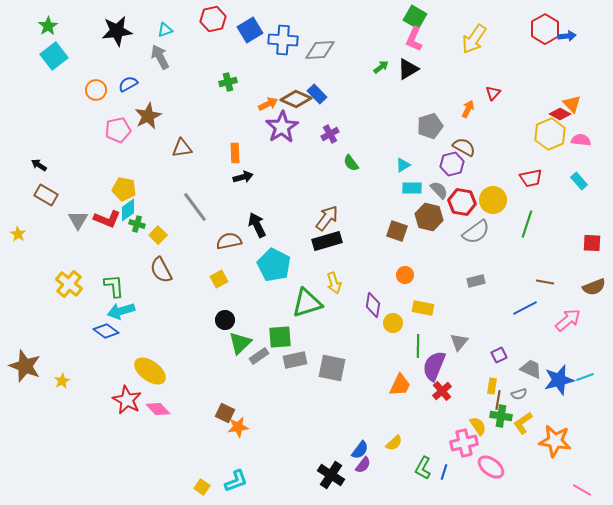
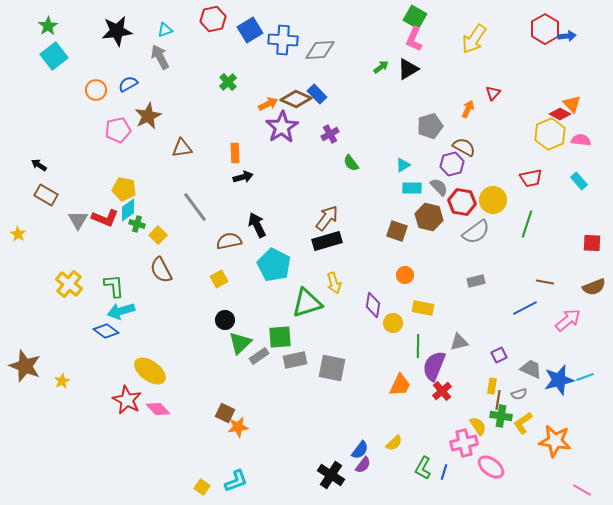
green cross at (228, 82): rotated 30 degrees counterclockwise
gray semicircle at (439, 190): moved 3 px up
red L-shape at (107, 219): moved 2 px left, 1 px up
gray triangle at (459, 342): rotated 36 degrees clockwise
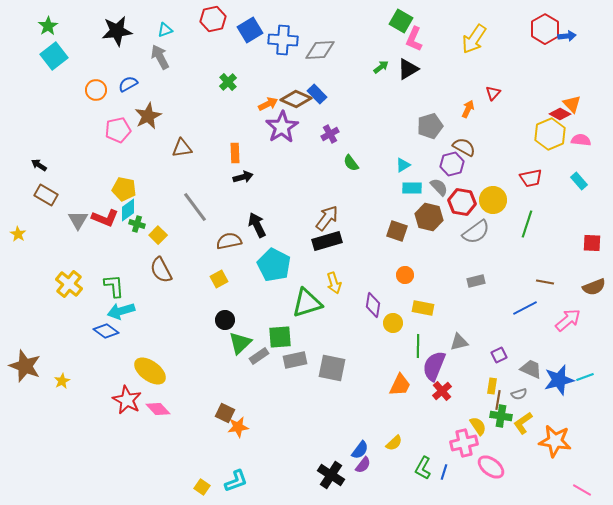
green square at (415, 17): moved 14 px left, 4 px down
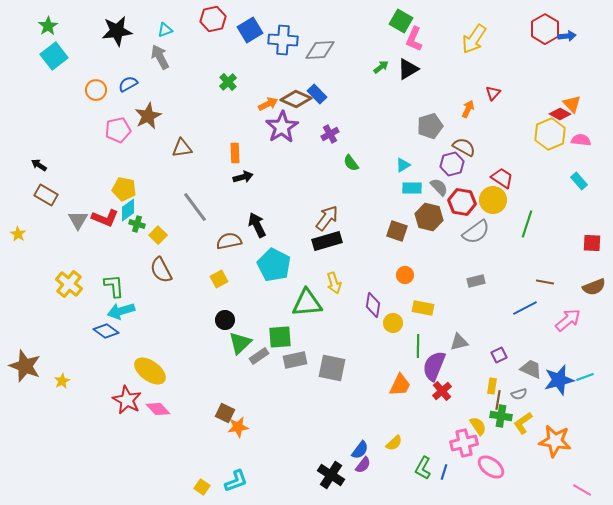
red trapezoid at (531, 178): moved 29 px left; rotated 135 degrees counterclockwise
green triangle at (307, 303): rotated 12 degrees clockwise
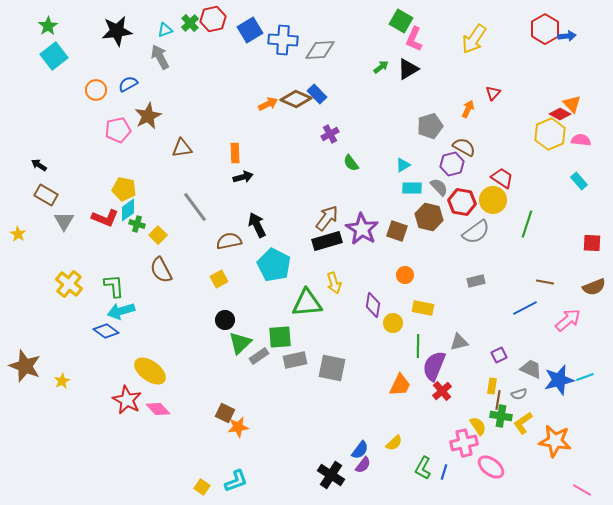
green cross at (228, 82): moved 38 px left, 59 px up
purple star at (282, 127): moved 80 px right, 102 px down; rotated 8 degrees counterclockwise
gray triangle at (78, 220): moved 14 px left, 1 px down
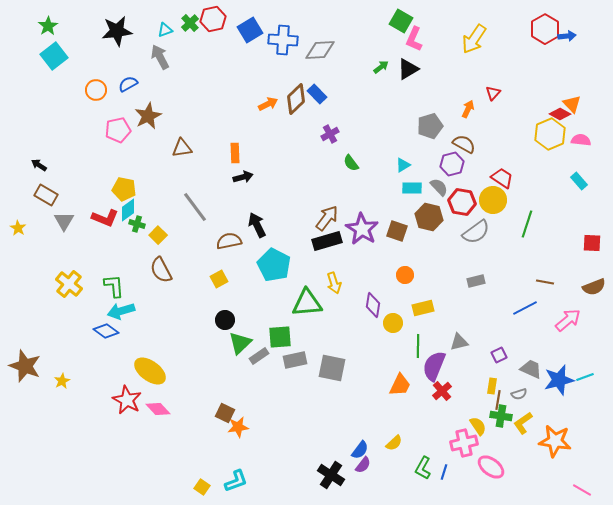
brown diamond at (296, 99): rotated 68 degrees counterclockwise
brown semicircle at (464, 147): moved 3 px up
yellow star at (18, 234): moved 6 px up
yellow rectangle at (423, 308): rotated 25 degrees counterclockwise
